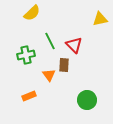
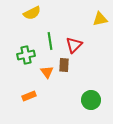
yellow semicircle: rotated 18 degrees clockwise
green line: rotated 18 degrees clockwise
red triangle: rotated 30 degrees clockwise
orange triangle: moved 2 px left, 3 px up
green circle: moved 4 px right
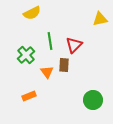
green cross: rotated 30 degrees counterclockwise
green circle: moved 2 px right
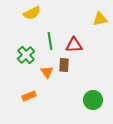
red triangle: rotated 42 degrees clockwise
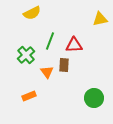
green line: rotated 30 degrees clockwise
green circle: moved 1 px right, 2 px up
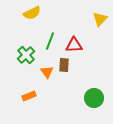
yellow triangle: rotated 35 degrees counterclockwise
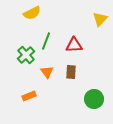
green line: moved 4 px left
brown rectangle: moved 7 px right, 7 px down
green circle: moved 1 px down
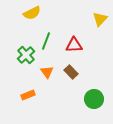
brown rectangle: rotated 48 degrees counterclockwise
orange rectangle: moved 1 px left, 1 px up
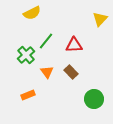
green line: rotated 18 degrees clockwise
